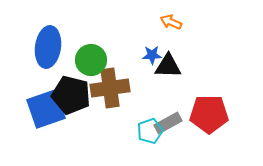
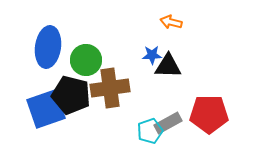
orange arrow: rotated 10 degrees counterclockwise
green circle: moved 5 px left
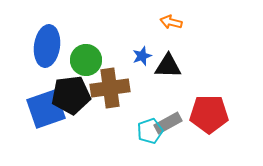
blue ellipse: moved 1 px left, 1 px up
blue star: moved 10 px left, 1 px down; rotated 18 degrees counterclockwise
black pentagon: rotated 21 degrees counterclockwise
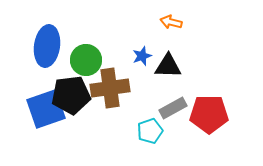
gray rectangle: moved 5 px right, 15 px up
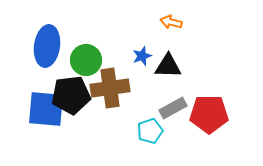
blue square: rotated 24 degrees clockwise
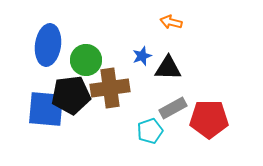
blue ellipse: moved 1 px right, 1 px up
black triangle: moved 2 px down
red pentagon: moved 5 px down
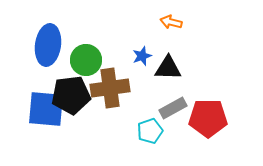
red pentagon: moved 1 px left, 1 px up
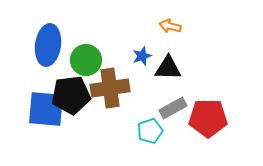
orange arrow: moved 1 px left, 4 px down
